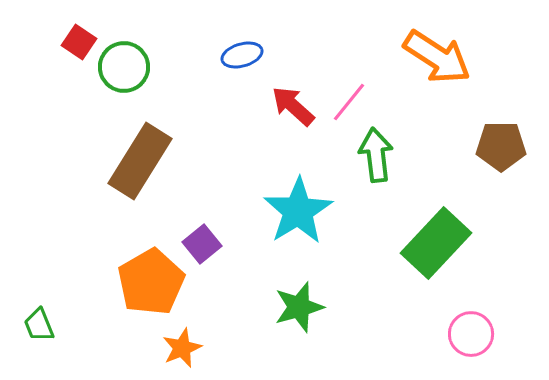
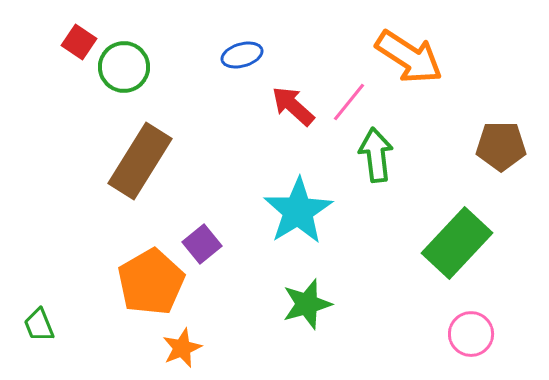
orange arrow: moved 28 px left
green rectangle: moved 21 px right
green star: moved 8 px right, 3 px up
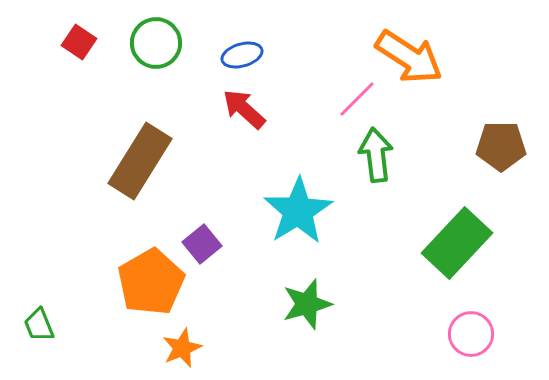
green circle: moved 32 px right, 24 px up
pink line: moved 8 px right, 3 px up; rotated 6 degrees clockwise
red arrow: moved 49 px left, 3 px down
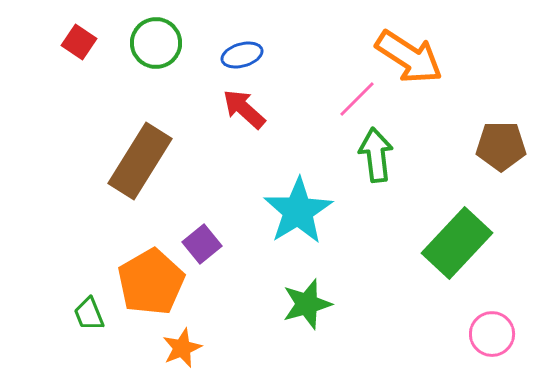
green trapezoid: moved 50 px right, 11 px up
pink circle: moved 21 px right
